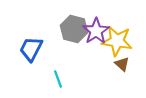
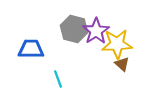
yellow star: moved 3 px down; rotated 12 degrees counterclockwise
blue trapezoid: rotated 64 degrees clockwise
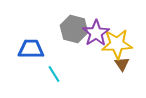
purple star: moved 2 px down
brown triangle: rotated 14 degrees clockwise
cyan line: moved 4 px left, 5 px up; rotated 12 degrees counterclockwise
